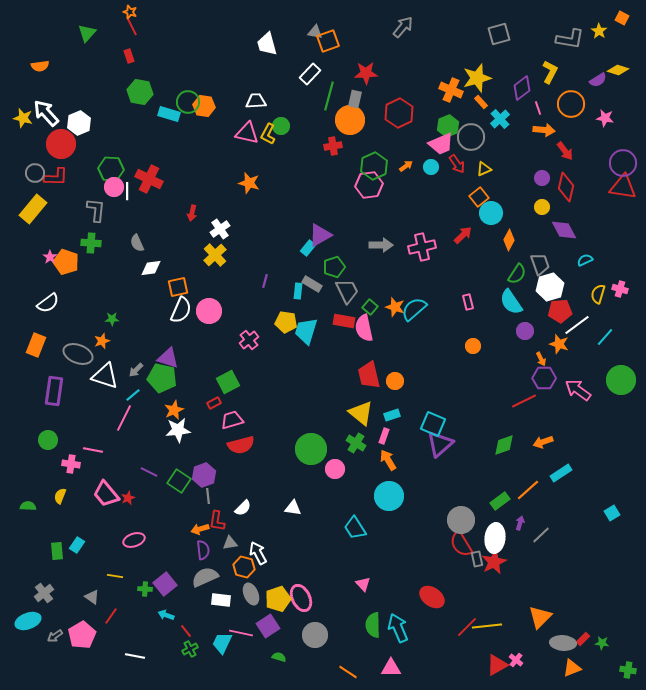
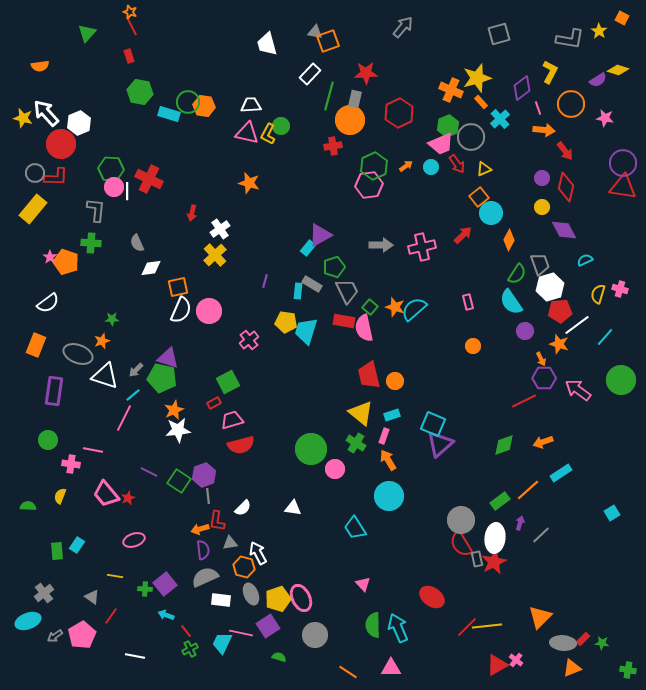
white trapezoid at (256, 101): moved 5 px left, 4 px down
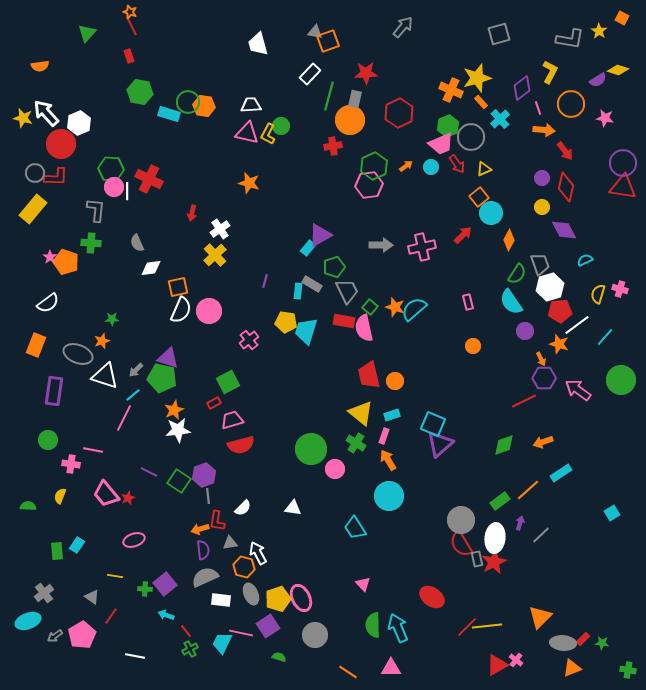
white trapezoid at (267, 44): moved 9 px left
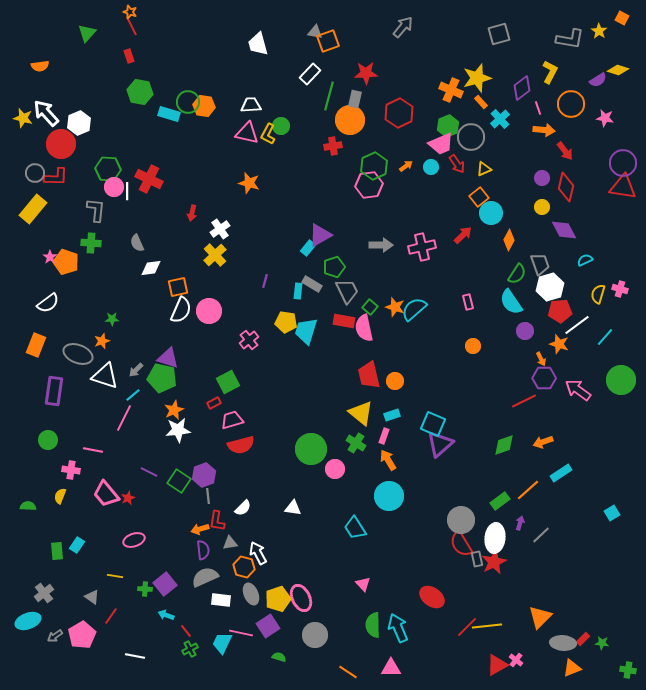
green hexagon at (111, 169): moved 3 px left
pink cross at (71, 464): moved 6 px down
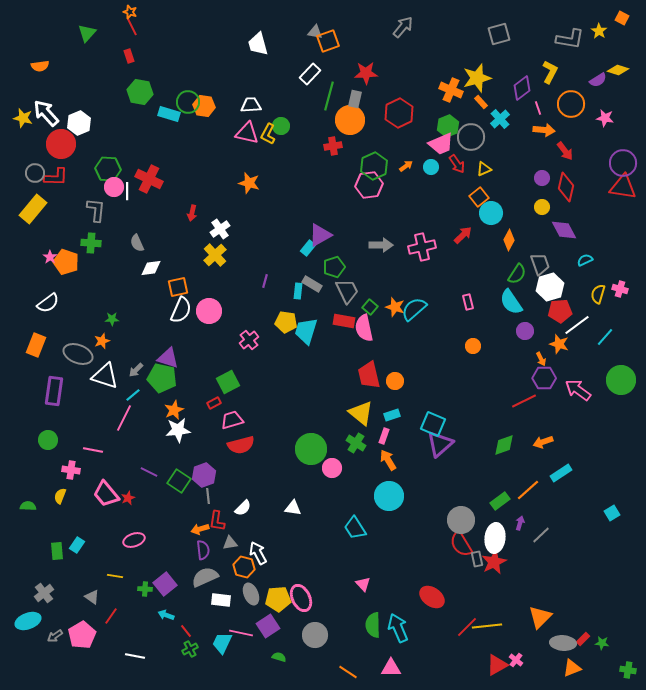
pink circle at (335, 469): moved 3 px left, 1 px up
yellow pentagon at (278, 599): rotated 15 degrees clockwise
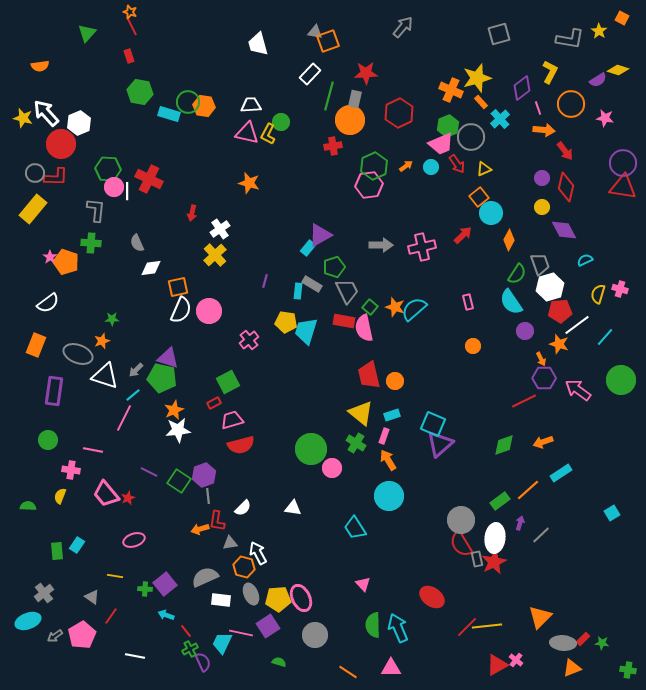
green circle at (281, 126): moved 4 px up
purple semicircle at (203, 550): moved 112 px down; rotated 18 degrees counterclockwise
green semicircle at (279, 657): moved 5 px down
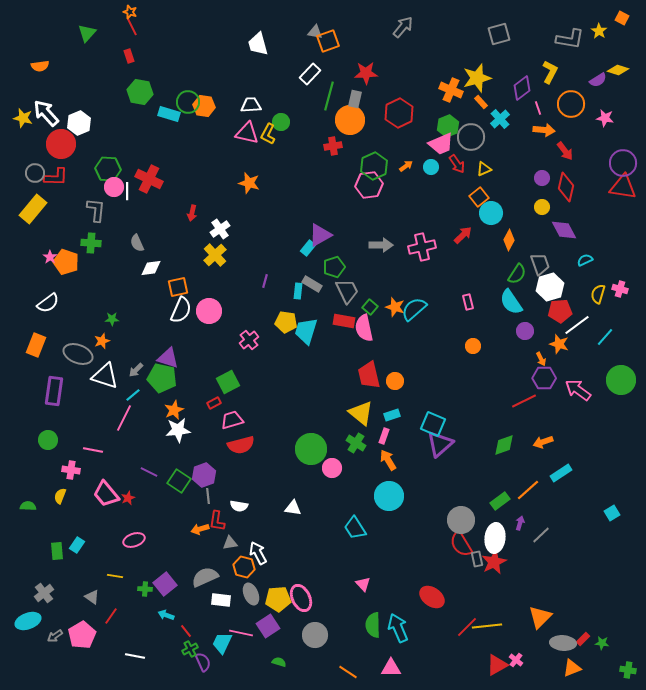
white semicircle at (243, 508): moved 4 px left, 2 px up; rotated 54 degrees clockwise
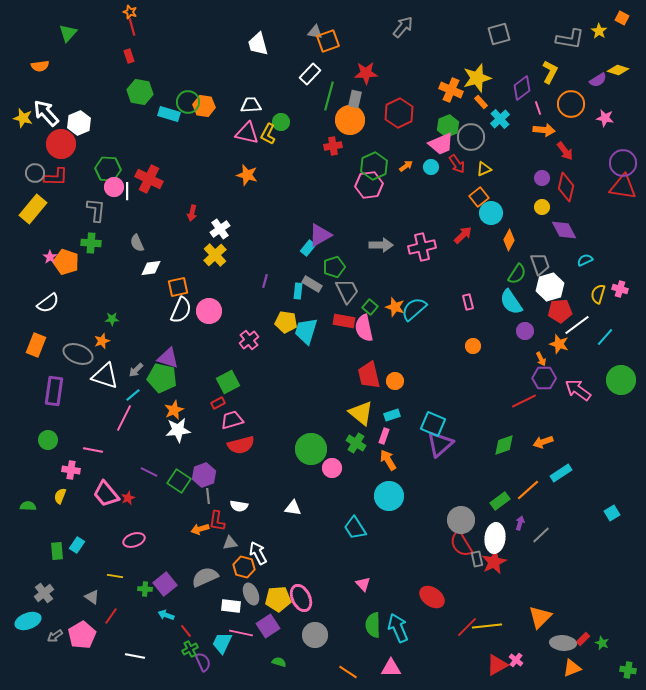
red line at (132, 27): rotated 12 degrees clockwise
green triangle at (87, 33): moved 19 px left
orange star at (249, 183): moved 2 px left, 8 px up
red rectangle at (214, 403): moved 4 px right
white rectangle at (221, 600): moved 10 px right, 6 px down
green star at (602, 643): rotated 16 degrees clockwise
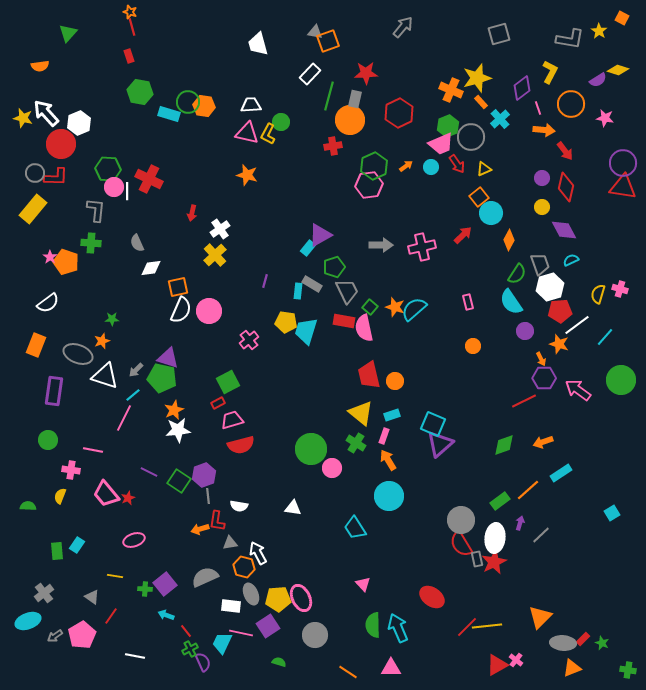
cyan semicircle at (585, 260): moved 14 px left
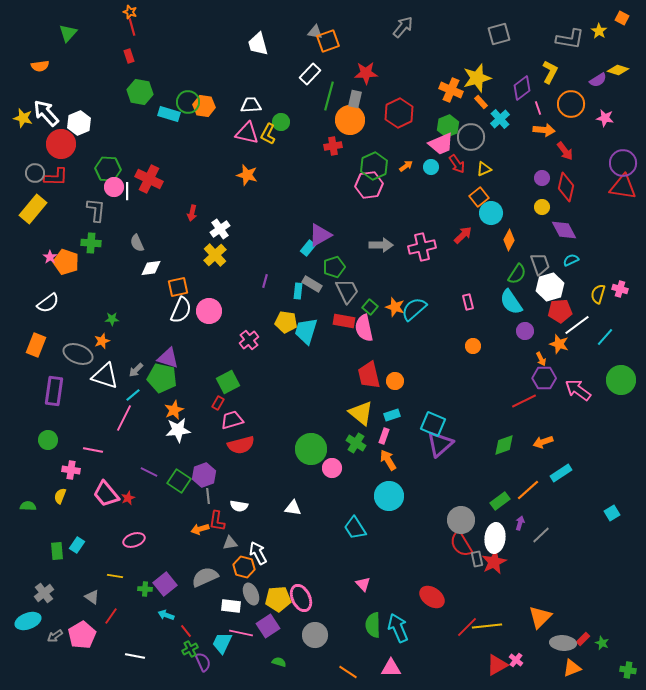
red rectangle at (218, 403): rotated 32 degrees counterclockwise
